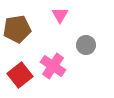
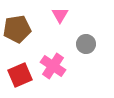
gray circle: moved 1 px up
red square: rotated 15 degrees clockwise
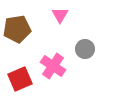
gray circle: moved 1 px left, 5 px down
red square: moved 4 px down
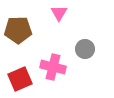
pink triangle: moved 1 px left, 2 px up
brown pentagon: moved 1 px right, 1 px down; rotated 8 degrees clockwise
pink cross: moved 1 px down; rotated 20 degrees counterclockwise
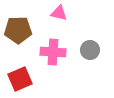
pink triangle: rotated 48 degrees counterclockwise
gray circle: moved 5 px right, 1 px down
pink cross: moved 15 px up; rotated 10 degrees counterclockwise
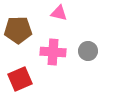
gray circle: moved 2 px left, 1 px down
